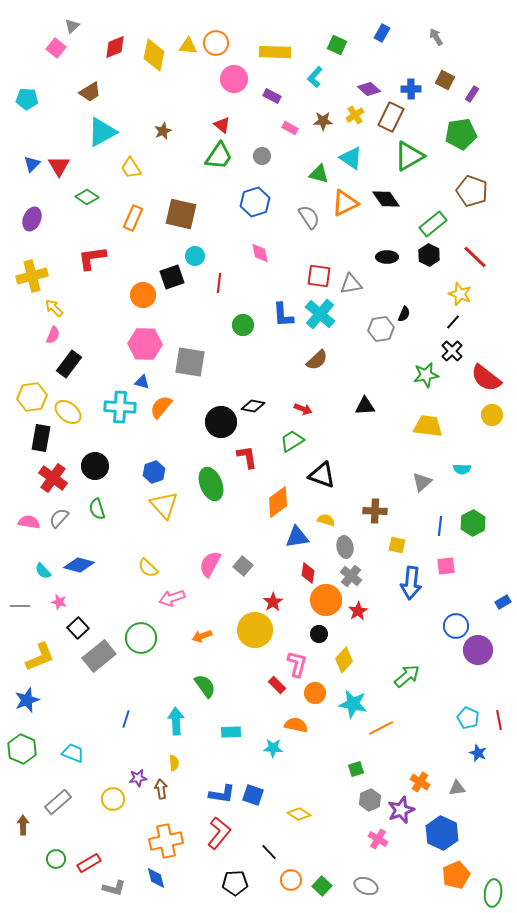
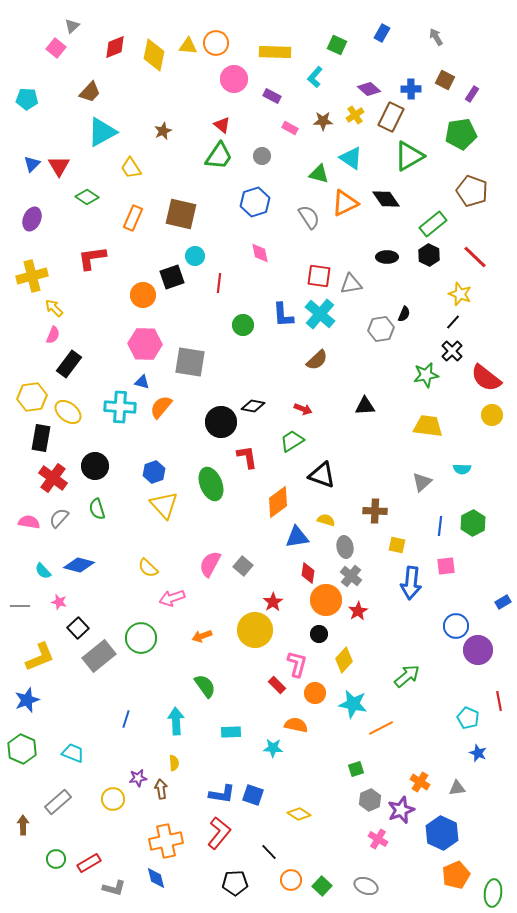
brown trapezoid at (90, 92): rotated 15 degrees counterclockwise
red line at (499, 720): moved 19 px up
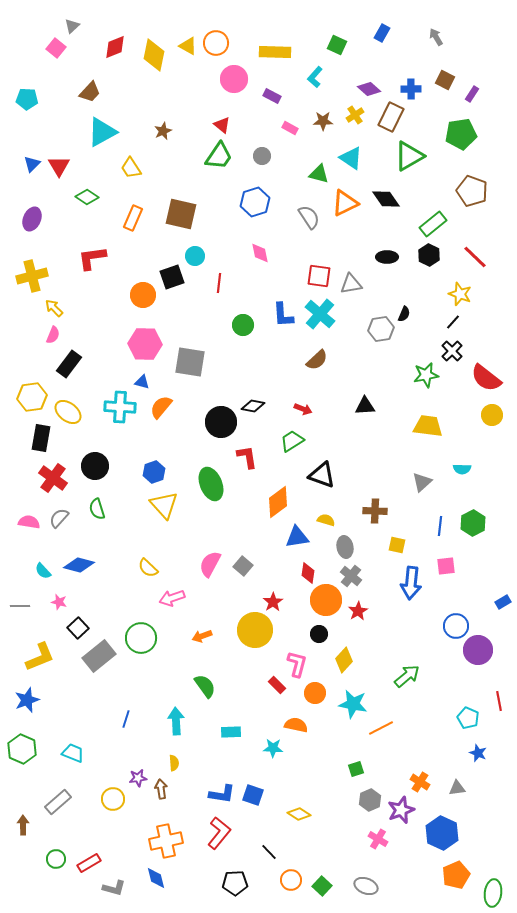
yellow triangle at (188, 46): rotated 24 degrees clockwise
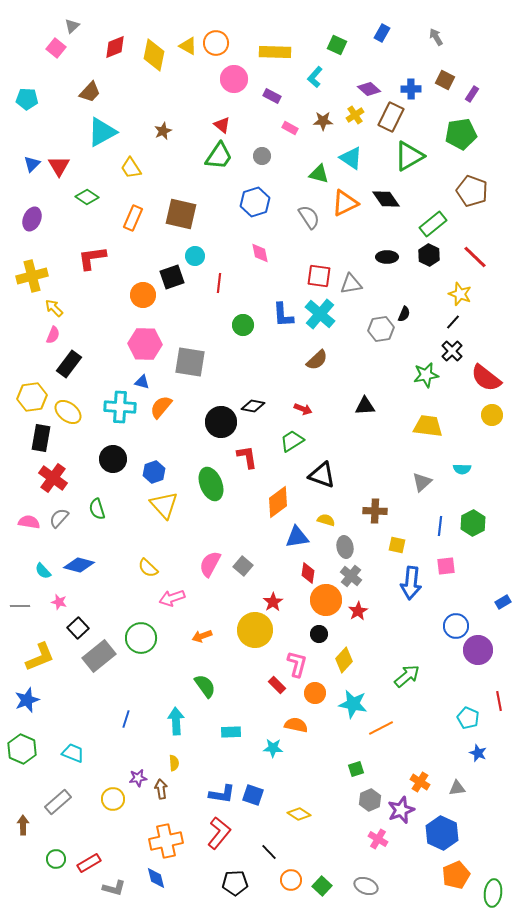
black circle at (95, 466): moved 18 px right, 7 px up
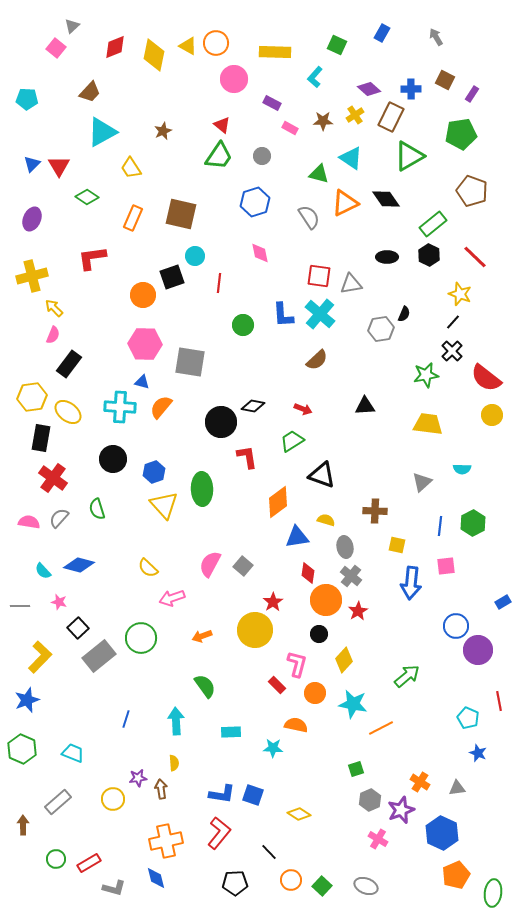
purple rectangle at (272, 96): moved 7 px down
yellow trapezoid at (428, 426): moved 2 px up
green ellipse at (211, 484): moved 9 px left, 5 px down; rotated 20 degrees clockwise
yellow L-shape at (40, 657): rotated 24 degrees counterclockwise
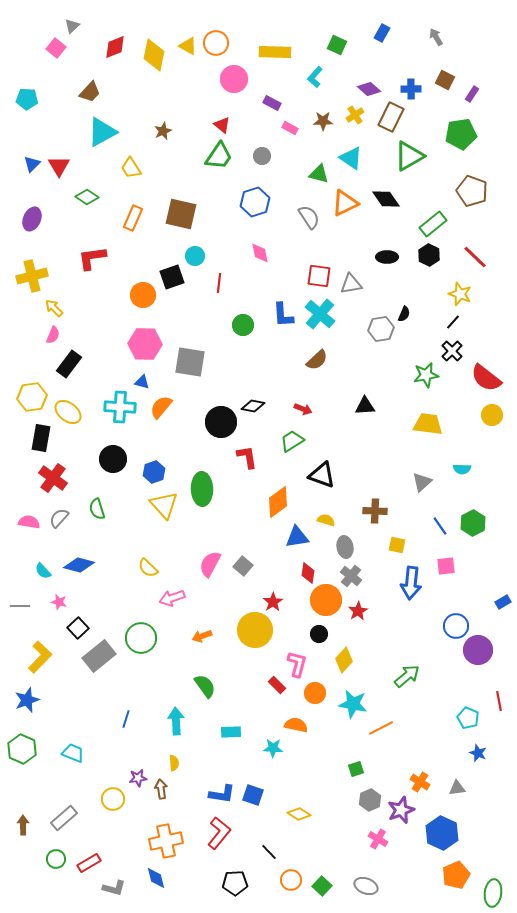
blue line at (440, 526): rotated 42 degrees counterclockwise
gray rectangle at (58, 802): moved 6 px right, 16 px down
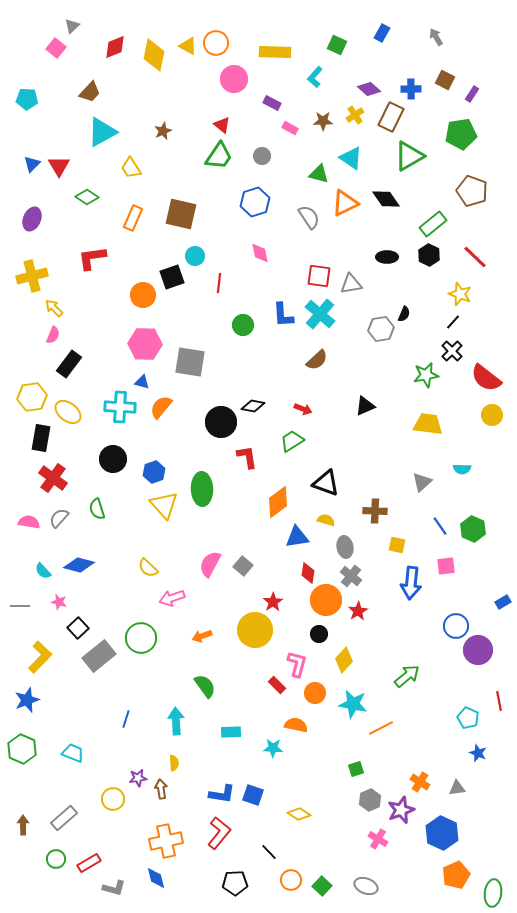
black triangle at (365, 406): rotated 20 degrees counterclockwise
black triangle at (322, 475): moved 4 px right, 8 px down
green hexagon at (473, 523): moved 6 px down; rotated 10 degrees counterclockwise
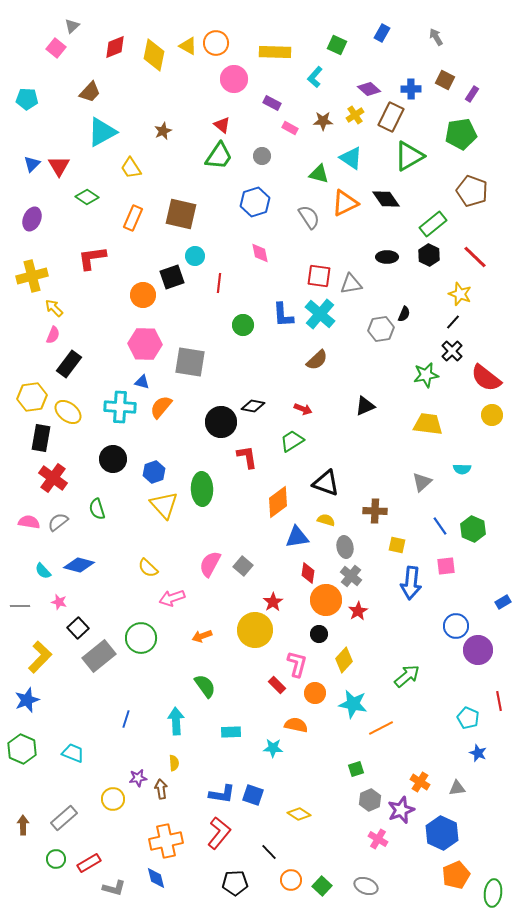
gray semicircle at (59, 518): moved 1 px left, 4 px down; rotated 10 degrees clockwise
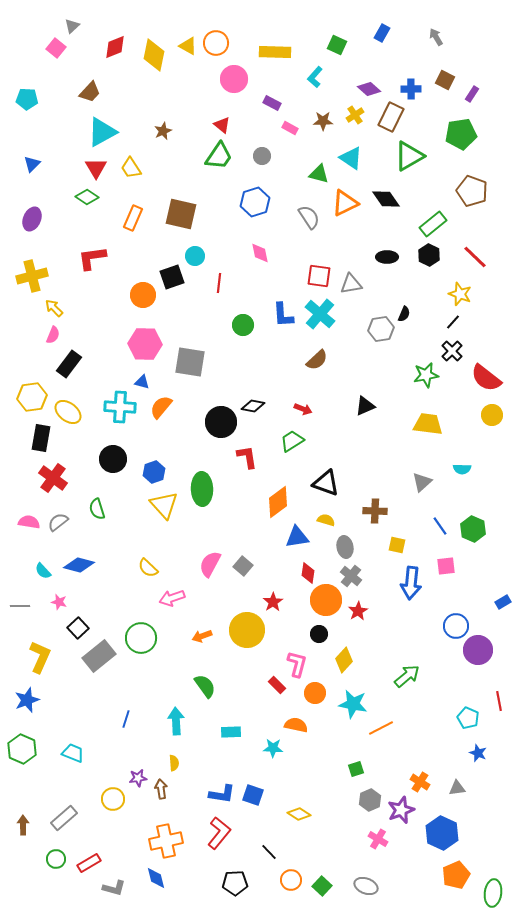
red triangle at (59, 166): moved 37 px right, 2 px down
yellow circle at (255, 630): moved 8 px left
yellow L-shape at (40, 657): rotated 20 degrees counterclockwise
